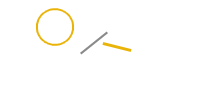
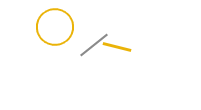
gray line: moved 2 px down
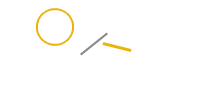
gray line: moved 1 px up
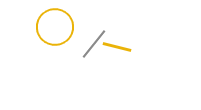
gray line: rotated 12 degrees counterclockwise
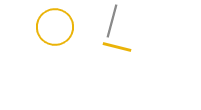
gray line: moved 18 px right, 23 px up; rotated 24 degrees counterclockwise
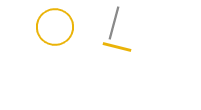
gray line: moved 2 px right, 2 px down
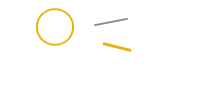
gray line: moved 3 px left, 1 px up; rotated 64 degrees clockwise
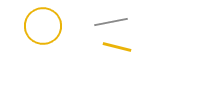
yellow circle: moved 12 px left, 1 px up
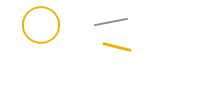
yellow circle: moved 2 px left, 1 px up
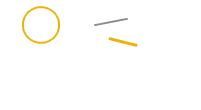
yellow line: moved 6 px right, 5 px up
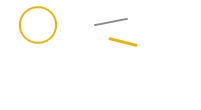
yellow circle: moved 3 px left
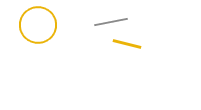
yellow line: moved 4 px right, 2 px down
